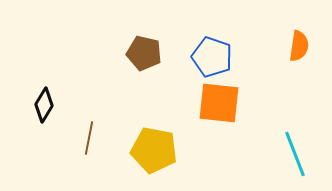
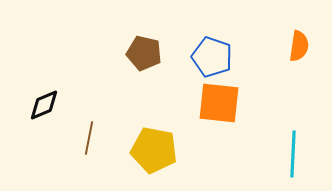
black diamond: rotated 36 degrees clockwise
cyan line: moved 2 px left; rotated 24 degrees clockwise
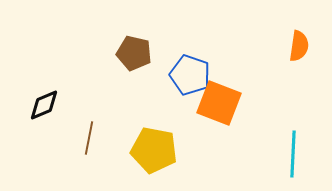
brown pentagon: moved 10 px left
blue pentagon: moved 22 px left, 18 px down
orange square: rotated 15 degrees clockwise
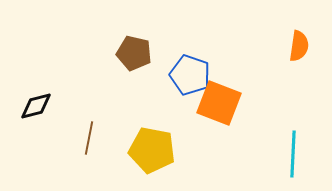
black diamond: moved 8 px left, 1 px down; rotated 8 degrees clockwise
yellow pentagon: moved 2 px left
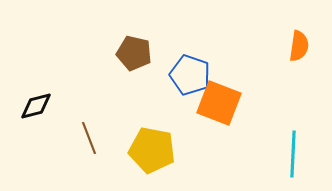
brown line: rotated 32 degrees counterclockwise
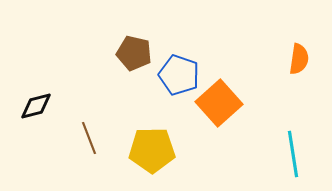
orange semicircle: moved 13 px down
blue pentagon: moved 11 px left
orange square: rotated 27 degrees clockwise
yellow pentagon: rotated 12 degrees counterclockwise
cyan line: rotated 12 degrees counterclockwise
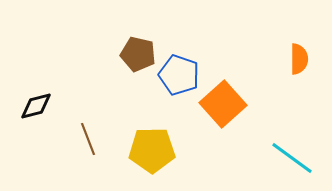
brown pentagon: moved 4 px right, 1 px down
orange semicircle: rotated 8 degrees counterclockwise
orange square: moved 4 px right, 1 px down
brown line: moved 1 px left, 1 px down
cyan line: moved 1 px left, 4 px down; rotated 45 degrees counterclockwise
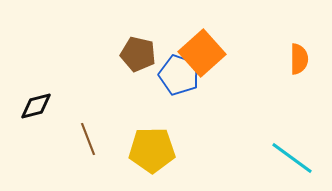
orange square: moved 21 px left, 51 px up
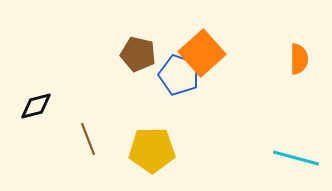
cyan line: moved 4 px right; rotated 21 degrees counterclockwise
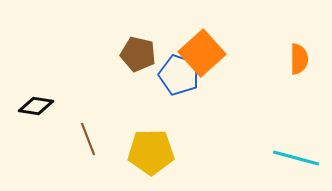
black diamond: rotated 24 degrees clockwise
yellow pentagon: moved 1 px left, 2 px down
